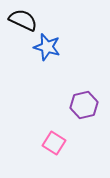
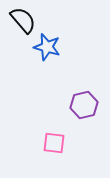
black semicircle: rotated 24 degrees clockwise
pink square: rotated 25 degrees counterclockwise
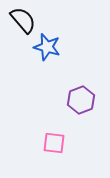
purple hexagon: moved 3 px left, 5 px up; rotated 8 degrees counterclockwise
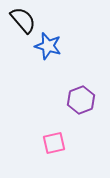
blue star: moved 1 px right, 1 px up
pink square: rotated 20 degrees counterclockwise
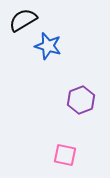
black semicircle: rotated 80 degrees counterclockwise
pink square: moved 11 px right, 12 px down; rotated 25 degrees clockwise
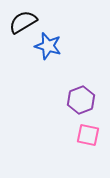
black semicircle: moved 2 px down
pink square: moved 23 px right, 20 px up
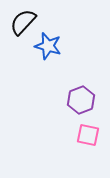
black semicircle: rotated 16 degrees counterclockwise
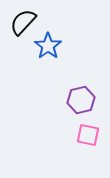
blue star: rotated 20 degrees clockwise
purple hexagon: rotated 8 degrees clockwise
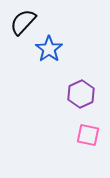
blue star: moved 1 px right, 3 px down
purple hexagon: moved 6 px up; rotated 12 degrees counterclockwise
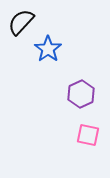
black semicircle: moved 2 px left
blue star: moved 1 px left
